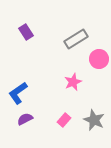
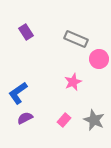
gray rectangle: rotated 55 degrees clockwise
purple semicircle: moved 1 px up
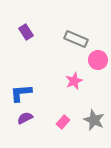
pink circle: moved 1 px left, 1 px down
pink star: moved 1 px right, 1 px up
blue L-shape: moved 3 px right; rotated 30 degrees clockwise
pink rectangle: moved 1 px left, 2 px down
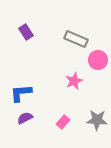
gray star: moved 3 px right; rotated 20 degrees counterclockwise
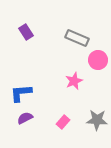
gray rectangle: moved 1 px right, 1 px up
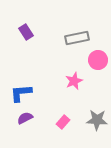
gray rectangle: rotated 35 degrees counterclockwise
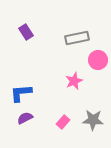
gray star: moved 4 px left
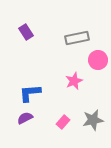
blue L-shape: moved 9 px right
gray star: rotated 15 degrees counterclockwise
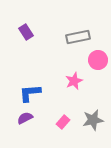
gray rectangle: moved 1 px right, 1 px up
